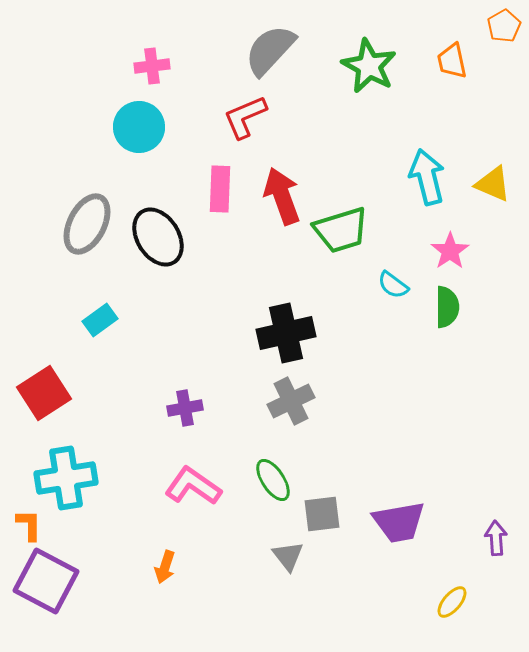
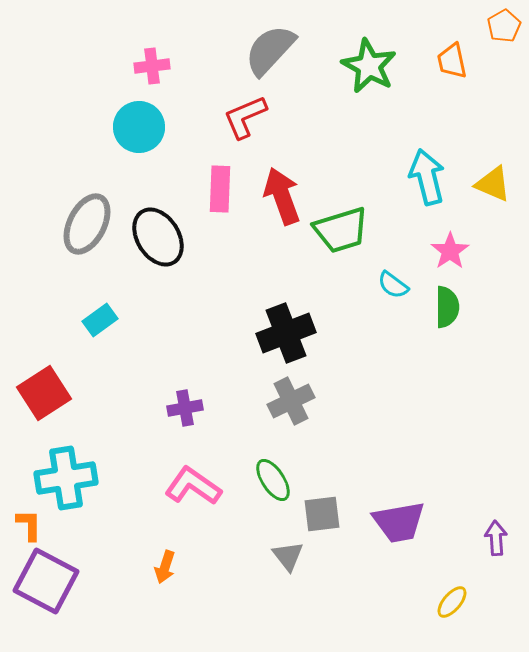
black cross: rotated 8 degrees counterclockwise
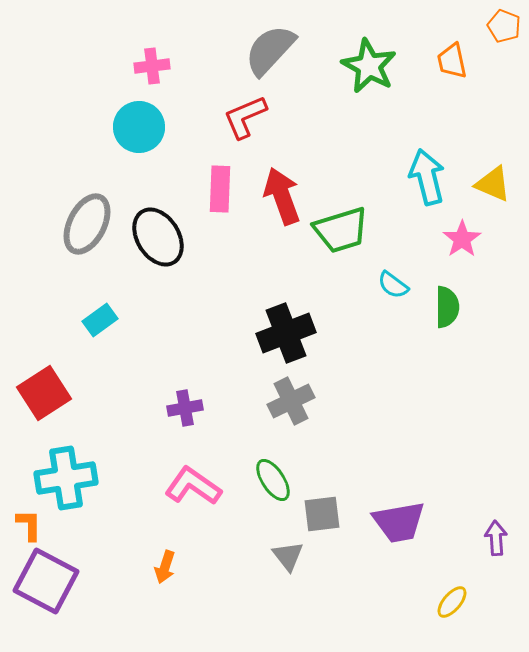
orange pentagon: rotated 20 degrees counterclockwise
pink star: moved 12 px right, 12 px up
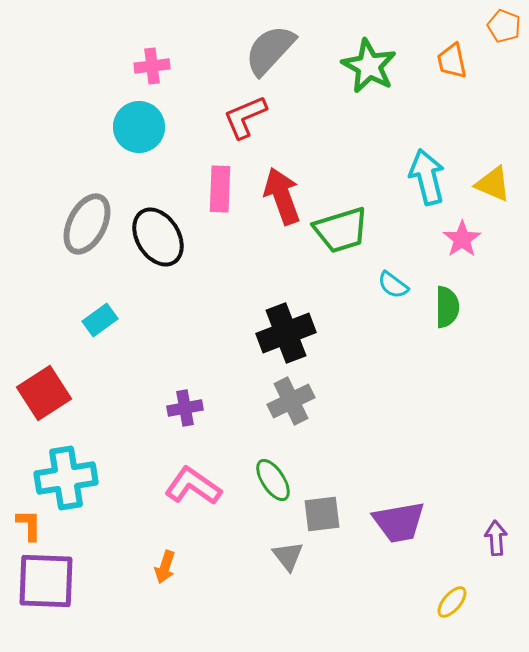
purple square: rotated 26 degrees counterclockwise
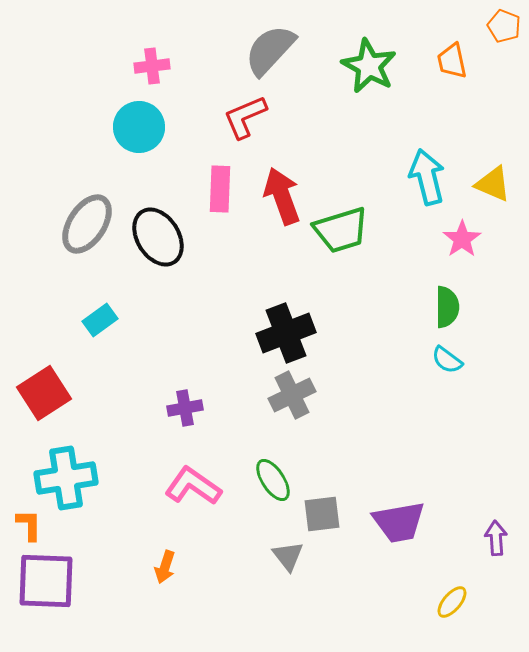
gray ellipse: rotated 6 degrees clockwise
cyan semicircle: moved 54 px right, 75 px down
gray cross: moved 1 px right, 6 px up
